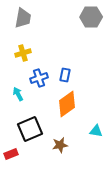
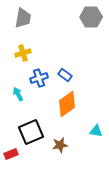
blue rectangle: rotated 64 degrees counterclockwise
black square: moved 1 px right, 3 px down
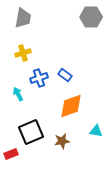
orange diamond: moved 4 px right, 2 px down; rotated 16 degrees clockwise
brown star: moved 2 px right, 4 px up
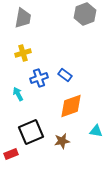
gray hexagon: moved 6 px left, 3 px up; rotated 20 degrees counterclockwise
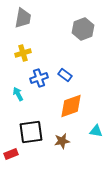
gray hexagon: moved 2 px left, 15 px down
black square: rotated 15 degrees clockwise
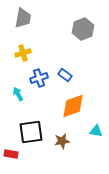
orange diamond: moved 2 px right
red rectangle: rotated 32 degrees clockwise
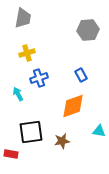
gray hexagon: moved 5 px right, 1 px down; rotated 15 degrees clockwise
yellow cross: moved 4 px right
blue rectangle: moved 16 px right; rotated 24 degrees clockwise
cyan triangle: moved 3 px right
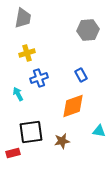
red rectangle: moved 2 px right, 1 px up; rotated 24 degrees counterclockwise
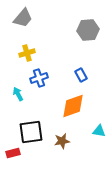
gray trapezoid: rotated 30 degrees clockwise
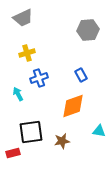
gray trapezoid: rotated 25 degrees clockwise
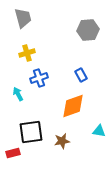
gray trapezoid: rotated 80 degrees counterclockwise
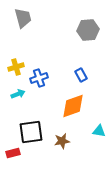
yellow cross: moved 11 px left, 14 px down
cyan arrow: rotated 96 degrees clockwise
